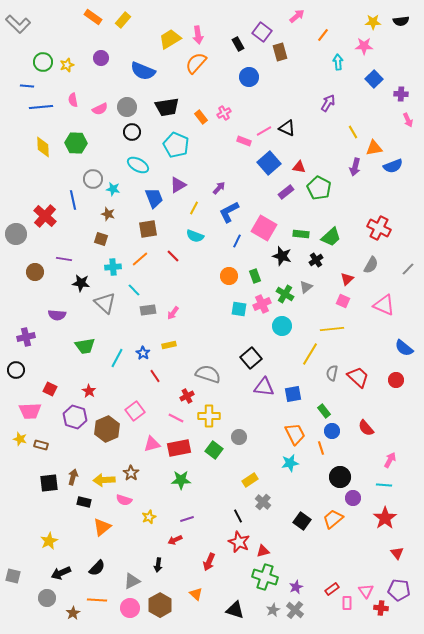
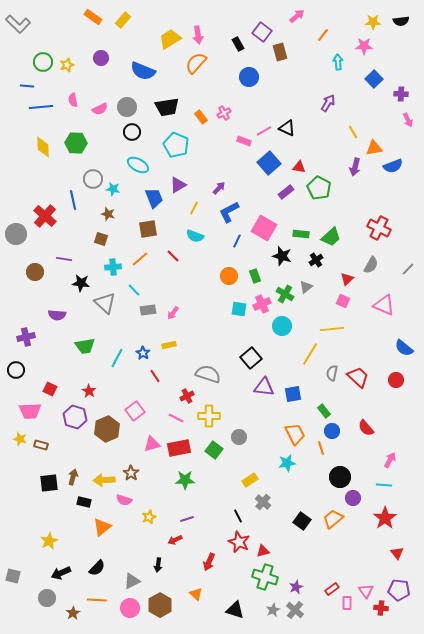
cyan star at (290, 463): moved 3 px left
green star at (181, 480): moved 4 px right
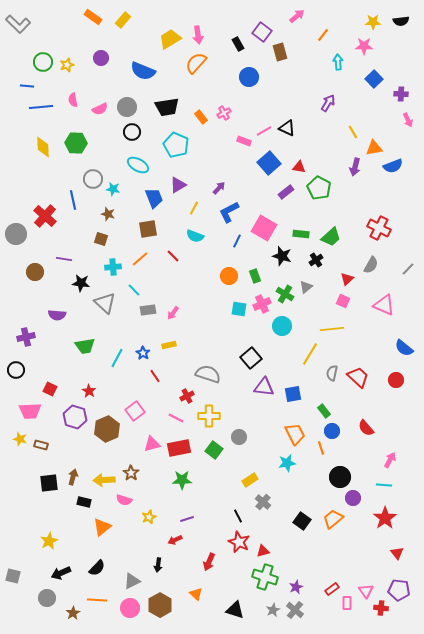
green star at (185, 480): moved 3 px left
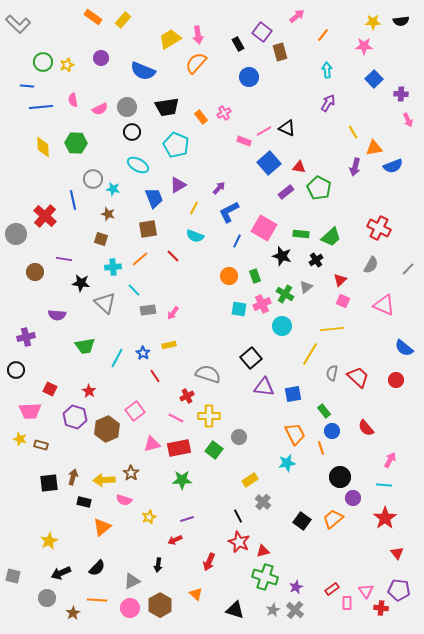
cyan arrow at (338, 62): moved 11 px left, 8 px down
red triangle at (347, 279): moved 7 px left, 1 px down
